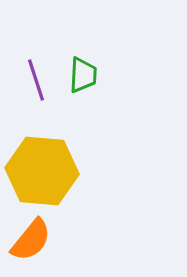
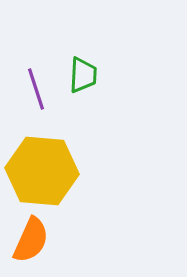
purple line: moved 9 px down
orange semicircle: rotated 15 degrees counterclockwise
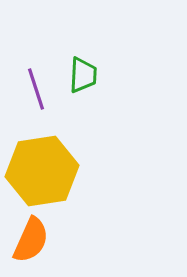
yellow hexagon: rotated 14 degrees counterclockwise
